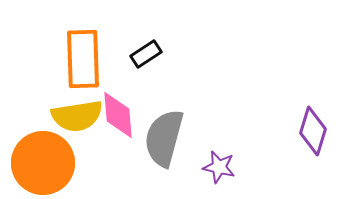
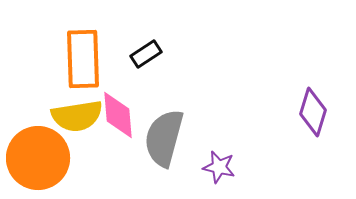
purple diamond: moved 19 px up
orange circle: moved 5 px left, 5 px up
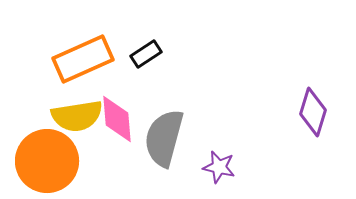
orange rectangle: rotated 68 degrees clockwise
pink diamond: moved 1 px left, 4 px down
orange circle: moved 9 px right, 3 px down
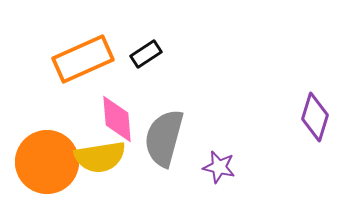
purple diamond: moved 2 px right, 5 px down
yellow semicircle: moved 23 px right, 41 px down
orange circle: moved 1 px down
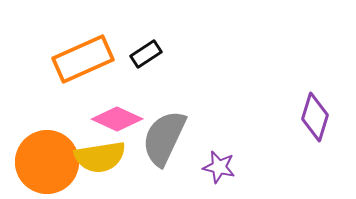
pink diamond: rotated 60 degrees counterclockwise
gray semicircle: rotated 10 degrees clockwise
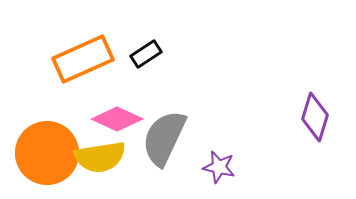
orange circle: moved 9 px up
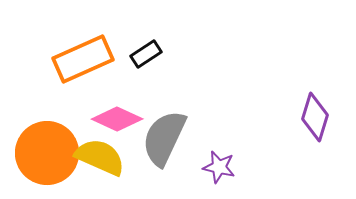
yellow semicircle: rotated 147 degrees counterclockwise
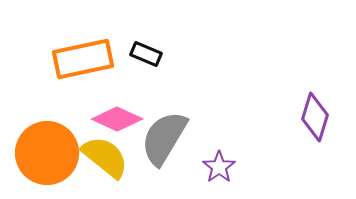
black rectangle: rotated 56 degrees clockwise
orange rectangle: rotated 12 degrees clockwise
gray semicircle: rotated 6 degrees clockwise
yellow semicircle: moved 5 px right; rotated 15 degrees clockwise
purple star: rotated 24 degrees clockwise
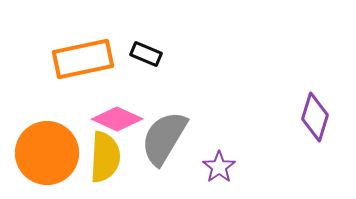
yellow semicircle: rotated 54 degrees clockwise
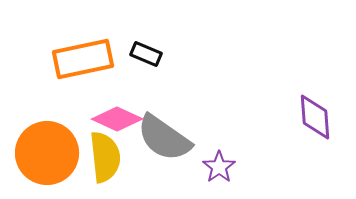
purple diamond: rotated 21 degrees counterclockwise
gray semicircle: rotated 86 degrees counterclockwise
yellow semicircle: rotated 9 degrees counterclockwise
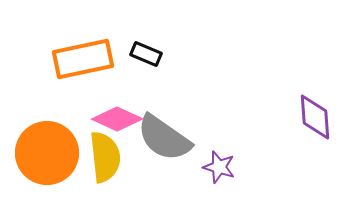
purple star: rotated 20 degrees counterclockwise
